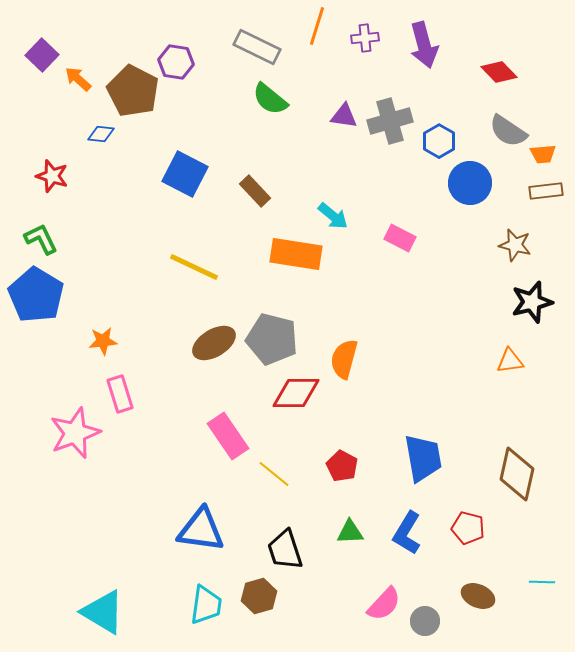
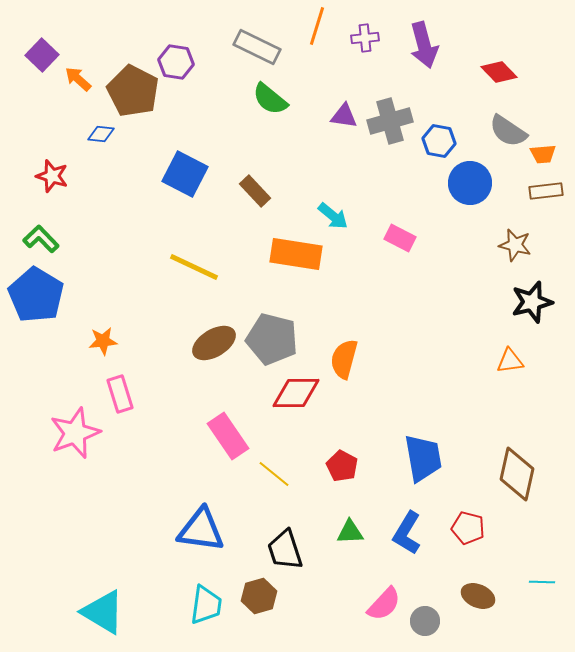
blue hexagon at (439, 141): rotated 20 degrees counterclockwise
green L-shape at (41, 239): rotated 18 degrees counterclockwise
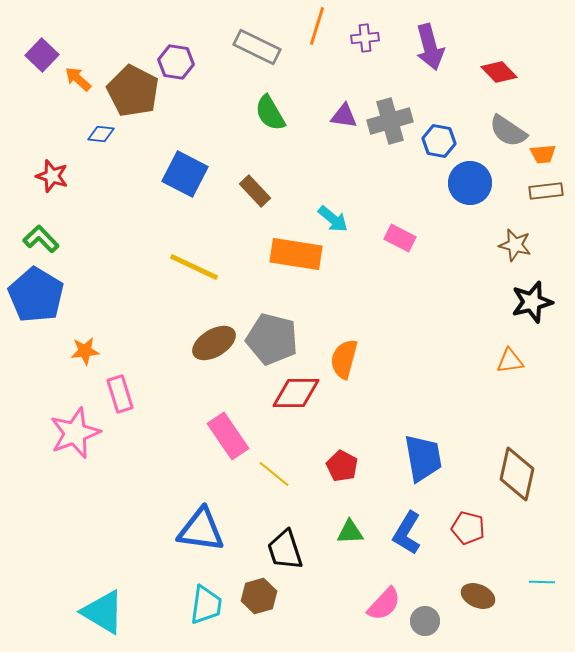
purple arrow at (424, 45): moved 6 px right, 2 px down
green semicircle at (270, 99): moved 14 px down; rotated 21 degrees clockwise
cyan arrow at (333, 216): moved 3 px down
orange star at (103, 341): moved 18 px left, 10 px down
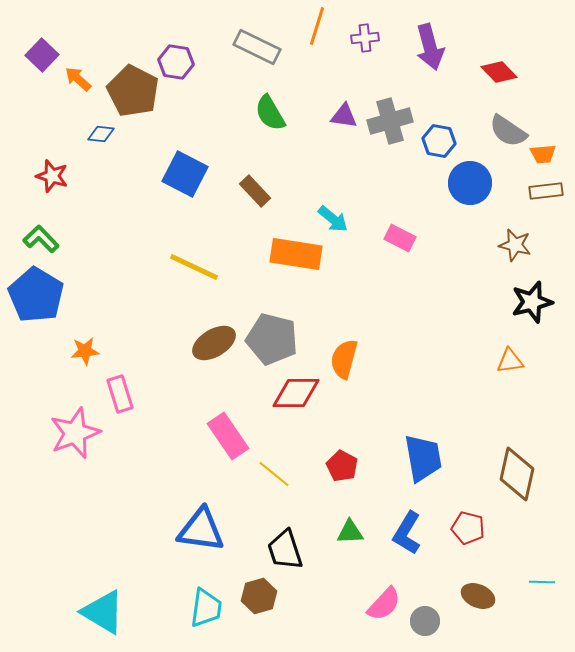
cyan trapezoid at (206, 605): moved 3 px down
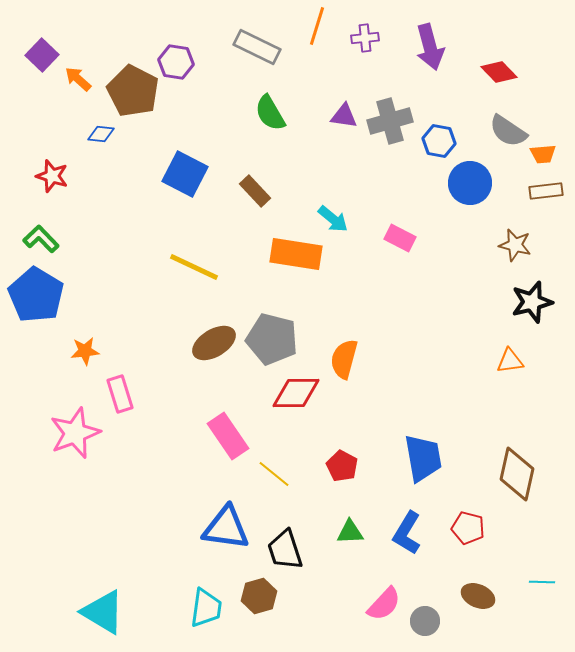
blue triangle at (201, 530): moved 25 px right, 2 px up
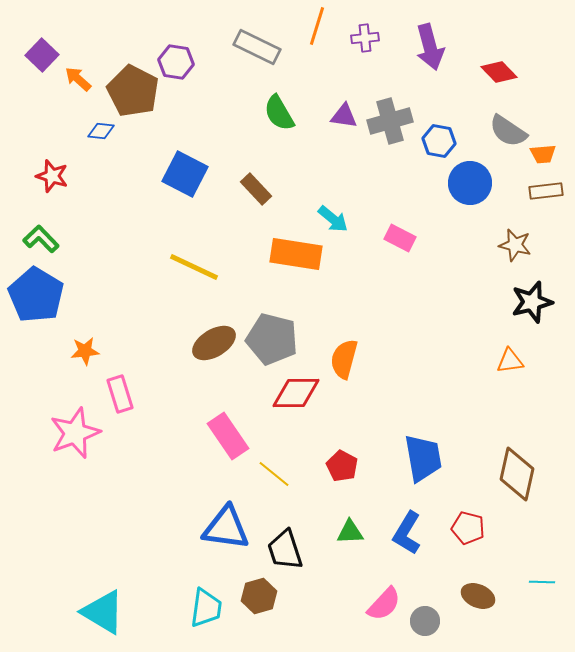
green semicircle at (270, 113): moved 9 px right
blue diamond at (101, 134): moved 3 px up
brown rectangle at (255, 191): moved 1 px right, 2 px up
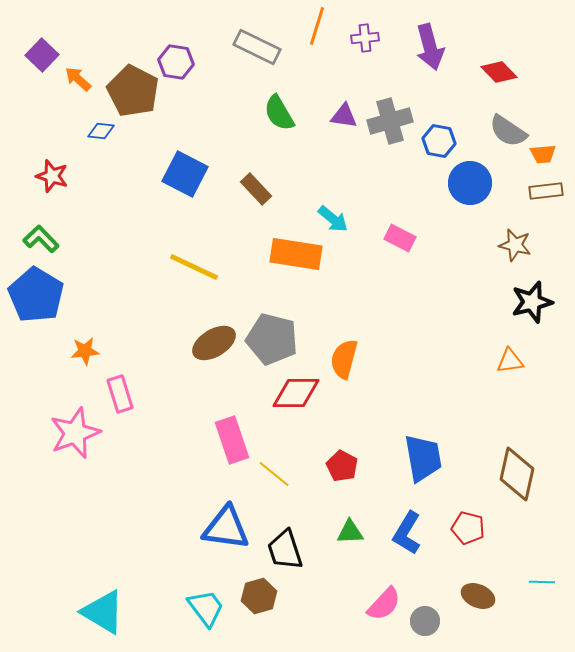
pink rectangle at (228, 436): moved 4 px right, 4 px down; rotated 15 degrees clockwise
cyan trapezoid at (206, 608): rotated 45 degrees counterclockwise
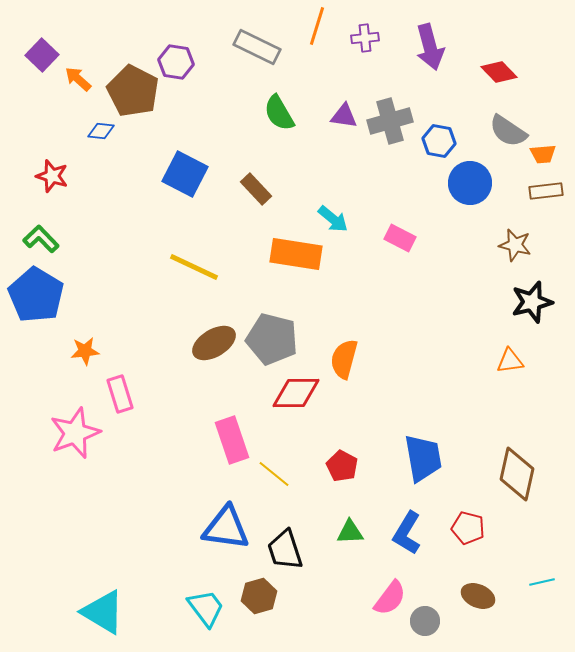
cyan line at (542, 582): rotated 15 degrees counterclockwise
pink semicircle at (384, 604): moved 6 px right, 6 px up; rotated 6 degrees counterclockwise
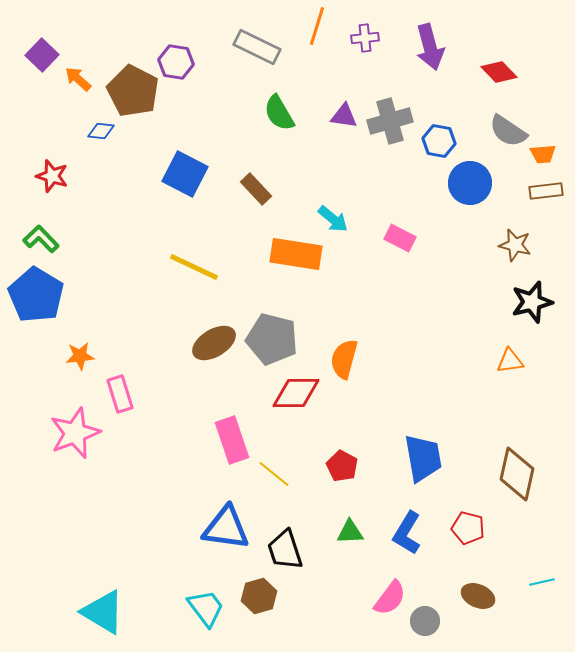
orange star at (85, 351): moved 5 px left, 5 px down
